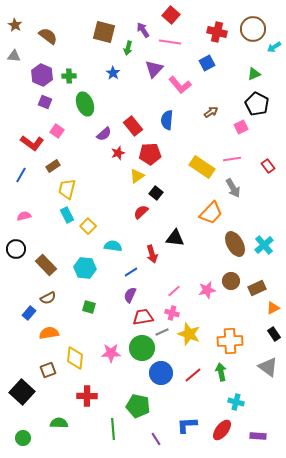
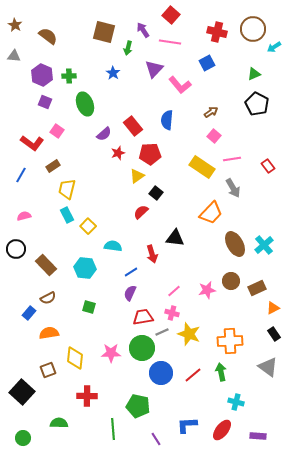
pink square at (241, 127): moved 27 px left, 9 px down; rotated 24 degrees counterclockwise
purple semicircle at (130, 295): moved 2 px up
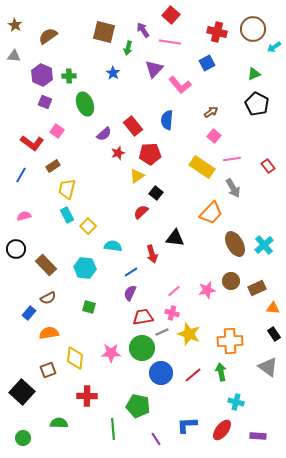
brown semicircle at (48, 36): rotated 72 degrees counterclockwise
orange triangle at (273, 308): rotated 32 degrees clockwise
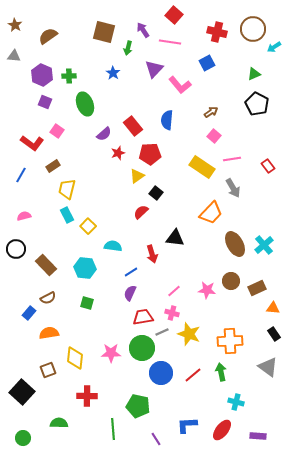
red square at (171, 15): moved 3 px right
pink star at (207, 290): rotated 18 degrees clockwise
green square at (89, 307): moved 2 px left, 4 px up
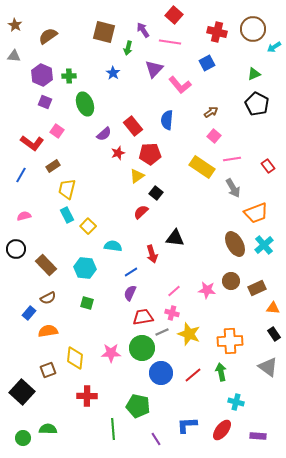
orange trapezoid at (211, 213): moved 45 px right; rotated 25 degrees clockwise
orange semicircle at (49, 333): moved 1 px left, 2 px up
green semicircle at (59, 423): moved 11 px left, 6 px down
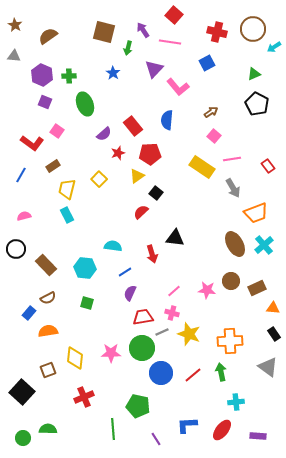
pink L-shape at (180, 85): moved 2 px left, 2 px down
yellow square at (88, 226): moved 11 px right, 47 px up
blue line at (131, 272): moved 6 px left
red cross at (87, 396): moved 3 px left, 1 px down; rotated 24 degrees counterclockwise
cyan cross at (236, 402): rotated 21 degrees counterclockwise
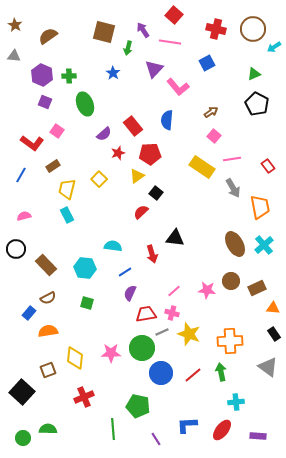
red cross at (217, 32): moved 1 px left, 3 px up
orange trapezoid at (256, 213): moved 4 px right, 6 px up; rotated 80 degrees counterclockwise
red trapezoid at (143, 317): moved 3 px right, 3 px up
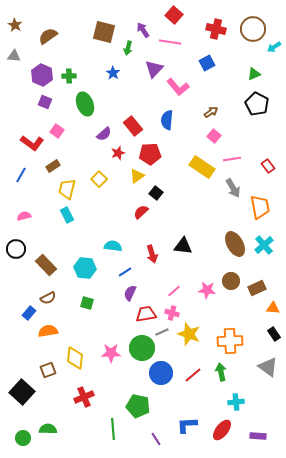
black triangle at (175, 238): moved 8 px right, 8 px down
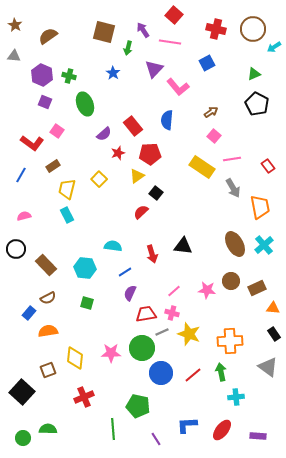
green cross at (69, 76): rotated 16 degrees clockwise
cyan cross at (236, 402): moved 5 px up
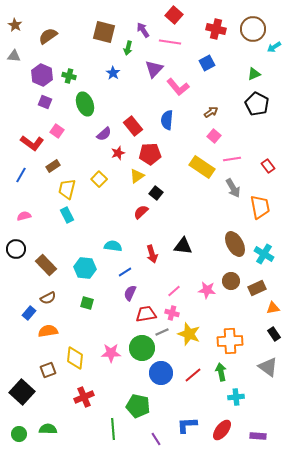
cyan cross at (264, 245): moved 9 px down; rotated 18 degrees counterclockwise
orange triangle at (273, 308): rotated 16 degrees counterclockwise
green circle at (23, 438): moved 4 px left, 4 px up
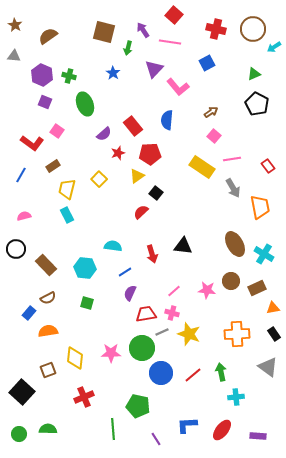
orange cross at (230, 341): moved 7 px right, 7 px up
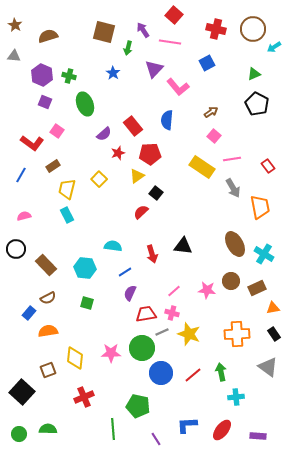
brown semicircle at (48, 36): rotated 18 degrees clockwise
